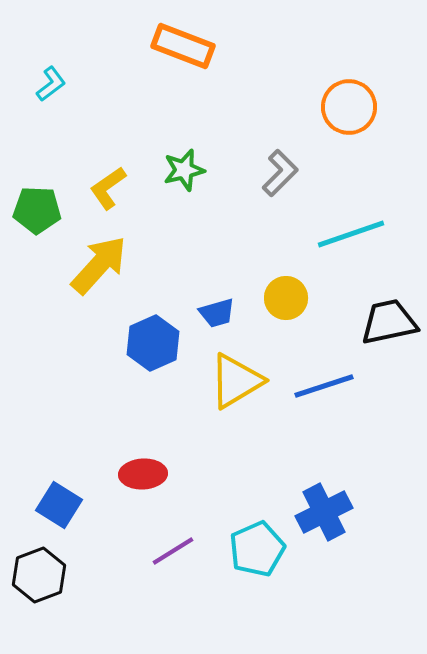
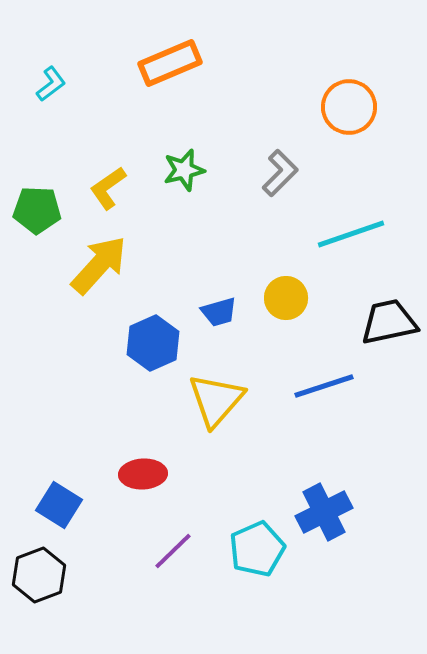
orange rectangle: moved 13 px left, 17 px down; rotated 44 degrees counterclockwise
blue trapezoid: moved 2 px right, 1 px up
yellow triangle: moved 20 px left, 19 px down; rotated 18 degrees counterclockwise
purple line: rotated 12 degrees counterclockwise
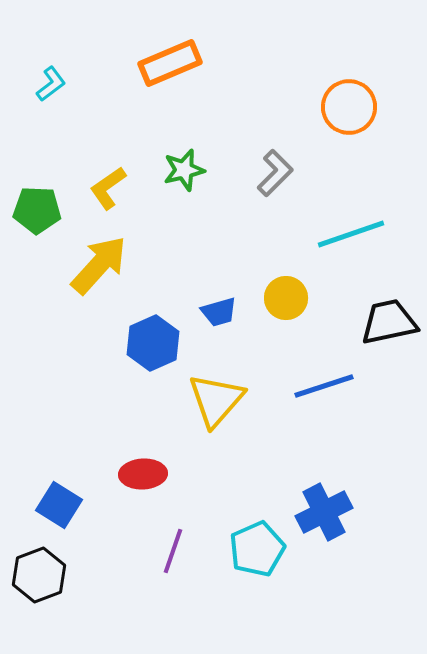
gray L-shape: moved 5 px left
purple line: rotated 27 degrees counterclockwise
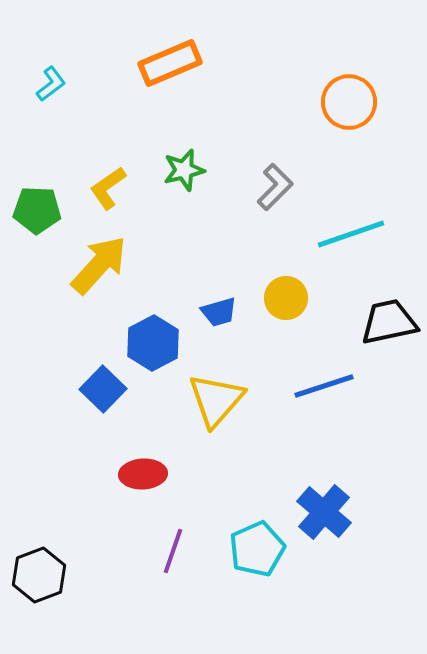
orange circle: moved 5 px up
gray L-shape: moved 14 px down
blue hexagon: rotated 4 degrees counterclockwise
blue square: moved 44 px right, 116 px up; rotated 12 degrees clockwise
blue cross: rotated 22 degrees counterclockwise
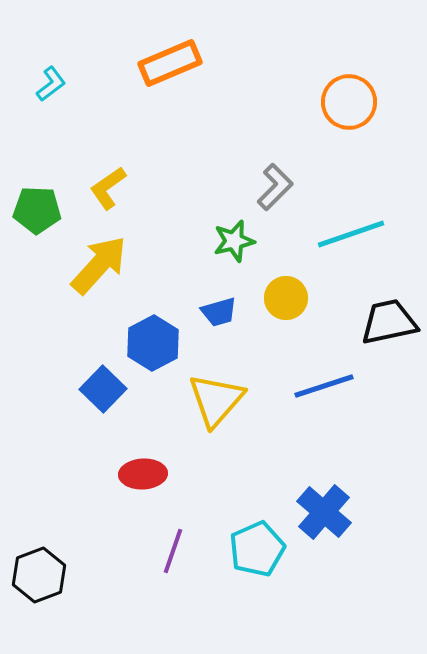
green star: moved 50 px right, 71 px down
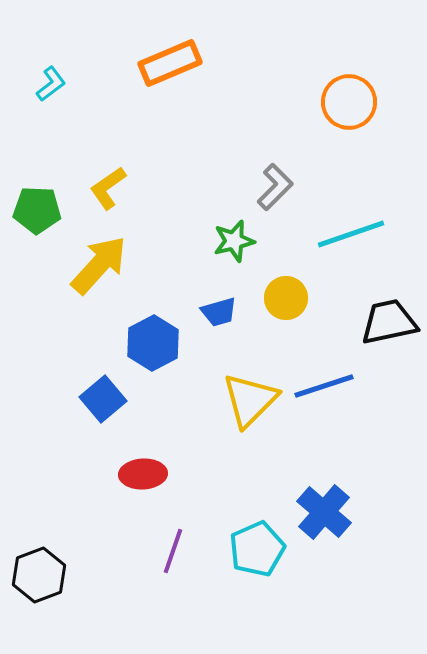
blue square: moved 10 px down; rotated 6 degrees clockwise
yellow triangle: moved 34 px right; rotated 4 degrees clockwise
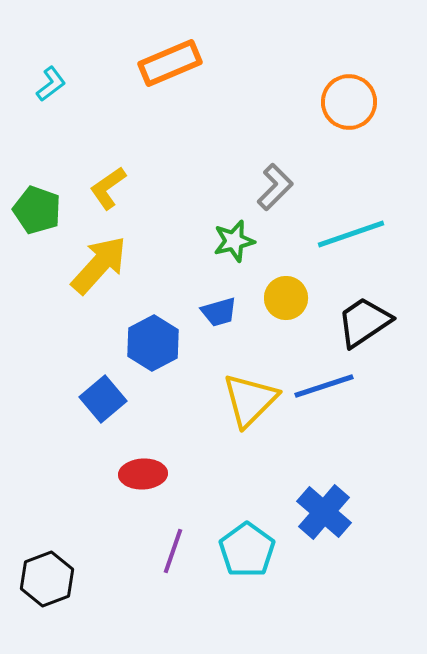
green pentagon: rotated 18 degrees clockwise
black trapezoid: moved 25 px left; rotated 22 degrees counterclockwise
cyan pentagon: moved 10 px left, 1 px down; rotated 12 degrees counterclockwise
black hexagon: moved 8 px right, 4 px down
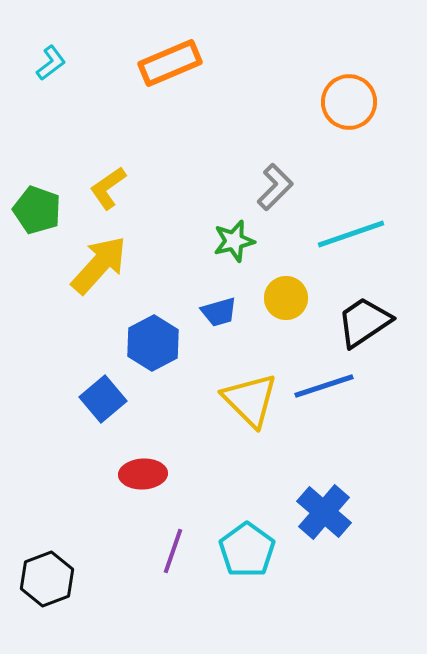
cyan L-shape: moved 21 px up
yellow triangle: rotated 30 degrees counterclockwise
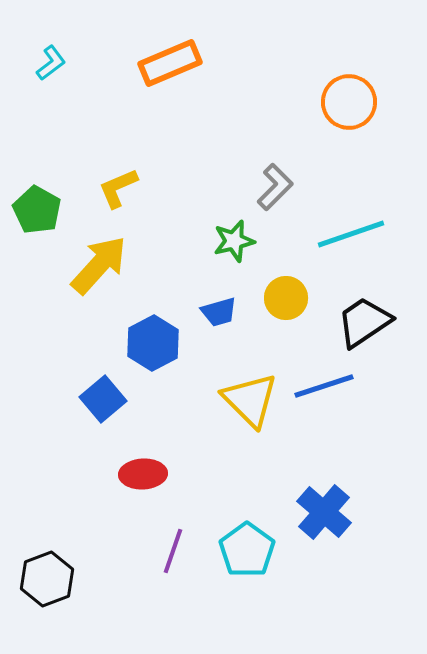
yellow L-shape: moved 10 px right; rotated 12 degrees clockwise
green pentagon: rotated 9 degrees clockwise
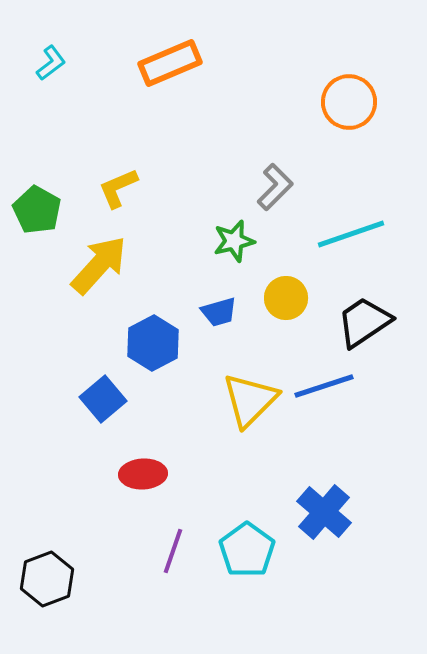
yellow triangle: rotated 30 degrees clockwise
